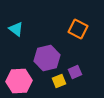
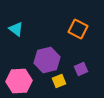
purple hexagon: moved 2 px down
purple square: moved 6 px right, 3 px up
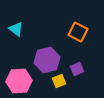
orange square: moved 3 px down
purple square: moved 4 px left
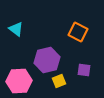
purple square: moved 7 px right, 1 px down; rotated 32 degrees clockwise
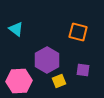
orange square: rotated 12 degrees counterclockwise
purple hexagon: rotated 15 degrees counterclockwise
purple square: moved 1 px left
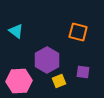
cyan triangle: moved 2 px down
purple square: moved 2 px down
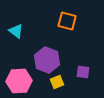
orange square: moved 11 px left, 11 px up
purple hexagon: rotated 10 degrees counterclockwise
yellow square: moved 2 px left, 1 px down
